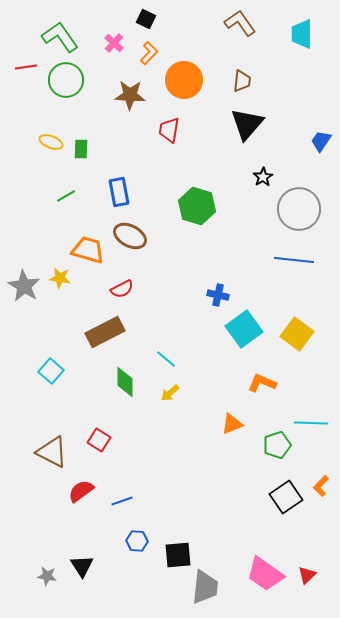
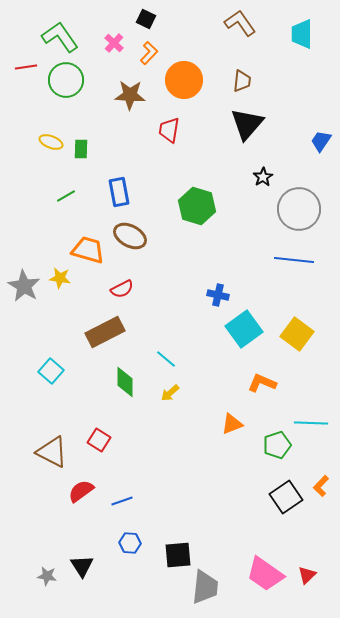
blue hexagon at (137, 541): moved 7 px left, 2 px down
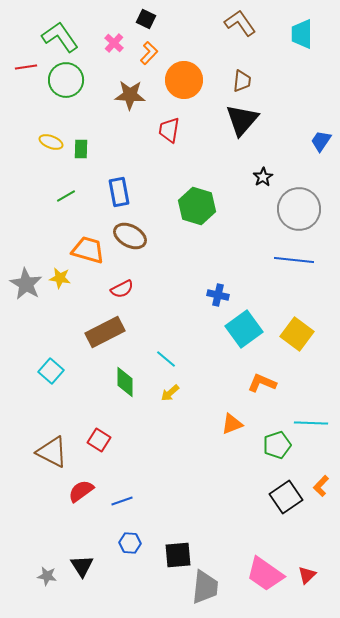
black triangle at (247, 124): moved 5 px left, 4 px up
gray star at (24, 286): moved 2 px right, 2 px up
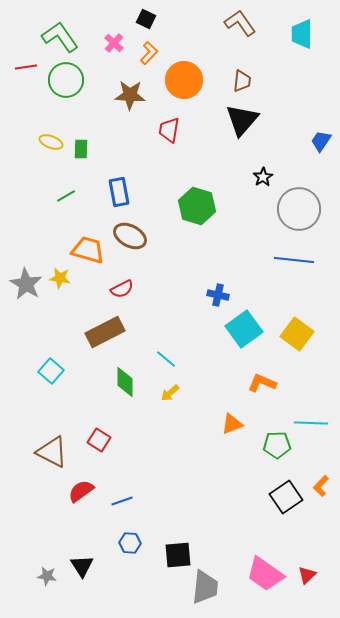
green pentagon at (277, 445): rotated 16 degrees clockwise
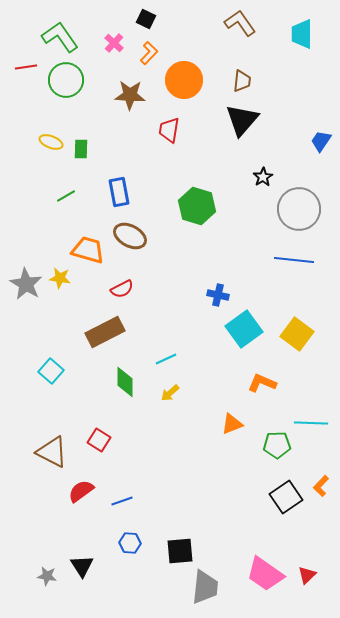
cyan line at (166, 359): rotated 65 degrees counterclockwise
black square at (178, 555): moved 2 px right, 4 px up
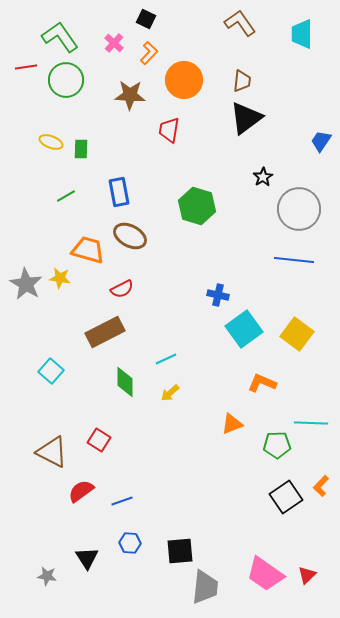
black triangle at (242, 120): moved 4 px right, 2 px up; rotated 12 degrees clockwise
black triangle at (82, 566): moved 5 px right, 8 px up
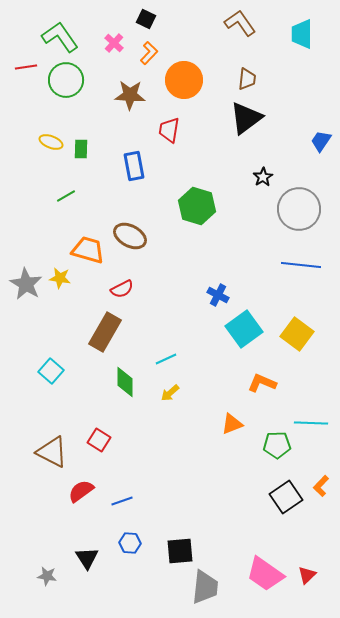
brown trapezoid at (242, 81): moved 5 px right, 2 px up
blue rectangle at (119, 192): moved 15 px right, 26 px up
blue line at (294, 260): moved 7 px right, 5 px down
blue cross at (218, 295): rotated 15 degrees clockwise
brown rectangle at (105, 332): rotated 33 degrees counterclockwise
